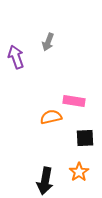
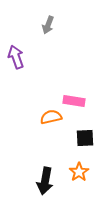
gray arrow: moved 17 px up
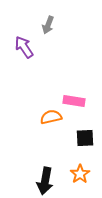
purple arrow: moved 8 px right, 10 px up; rotated 15 degrees counterclockwise
orange star: moved 1 px right, 2 px down
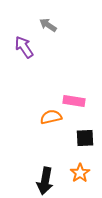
gray arrow: rotated 102 degrees clockwise
orange star: moved 1 px up
